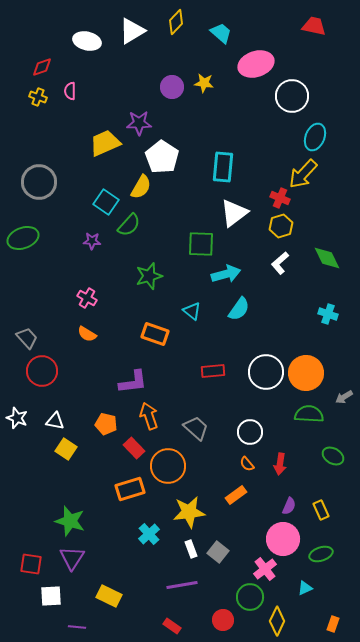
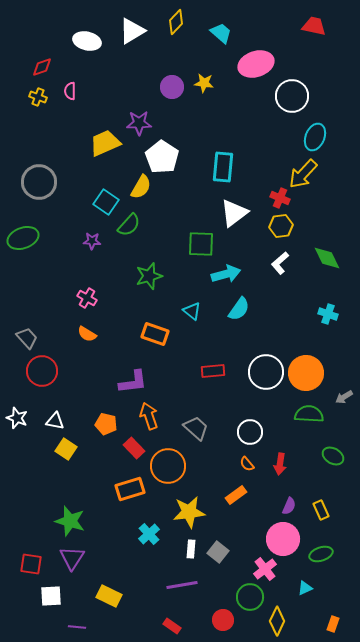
yellow hexagon at (281, 226): rotated 10 degrees clockwise
white rectangle at (191, 549): rotated 24 degrees clockwise
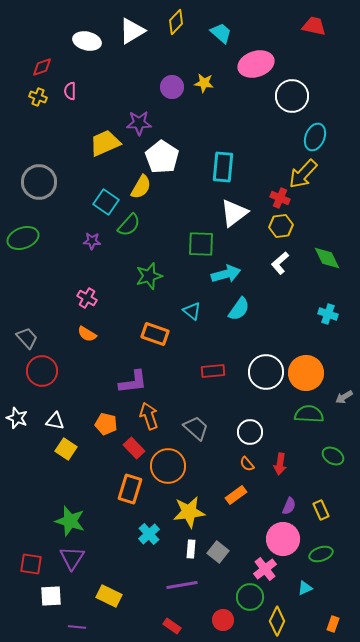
orange rectangle at (130, 489): rotated 56 degrees counterclockwise
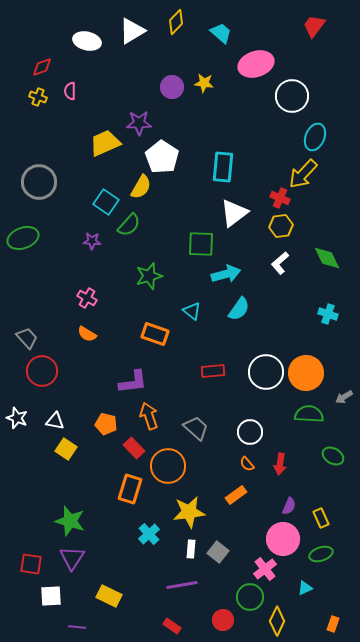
red trapezoid at (314, 26): rotated 65 degrees counterclockwise
yellow rectangle at (321, 510): moved 8 px down
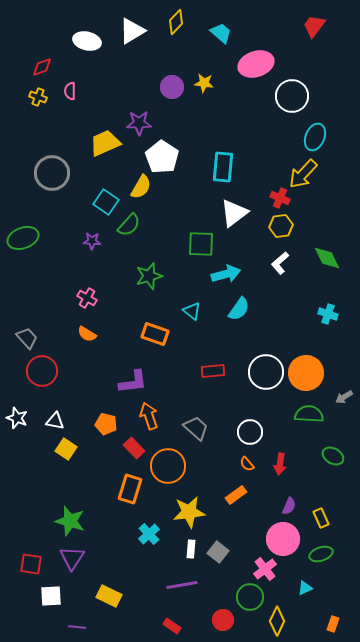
gray circle at (39, 182): moved 13 px right, 9 px up
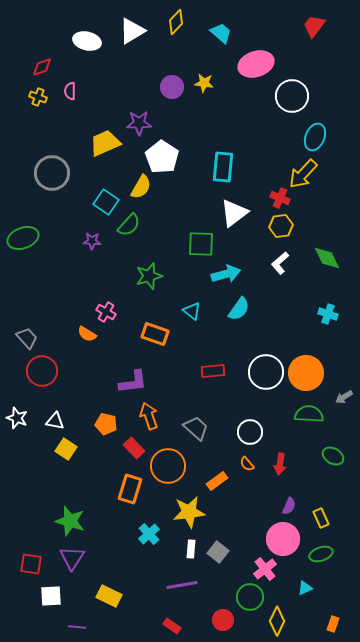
pink cross at (87, 298): moved 19 px right, 14 px down
orange rectangle at (236, 495): moved 19 px left, 14 px up
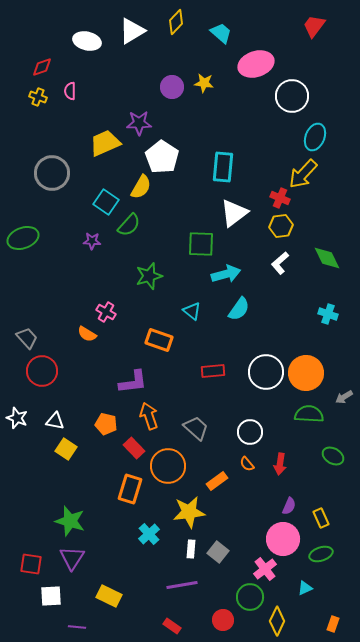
orange rectangle at (155, 334): moved 4 px right, 6 px down
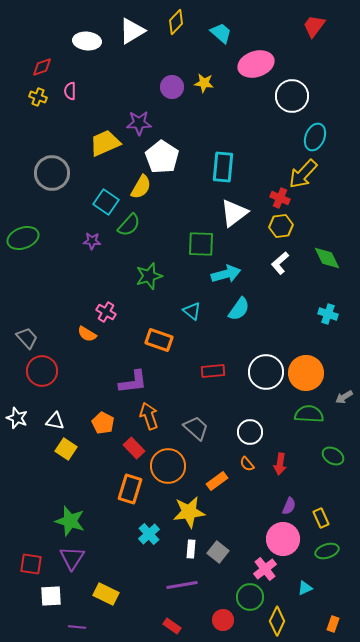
white ellipse at (87, 41): rotated 8 degrees counterclockwise
orange pentagon at (106, 424): moved 3 px left, 1 px up; rotated 15 degrees clockwise
green ellipse at (321, 554): moved 6 px right, 3 px up
yellow rectangle at (109, 596): moved 3 px left, 2 px up
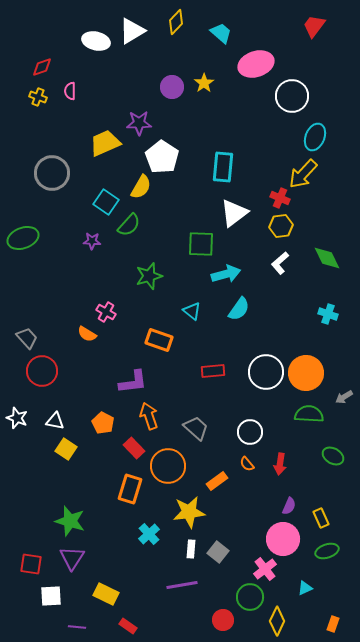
white ellipse at (87, 41): moved 9 px right; rotated 8 degrees clockwise
yellow star at (204, 83): rotated 30 degrees clockwise
red rectangle at (172, 626): moved 44 px left
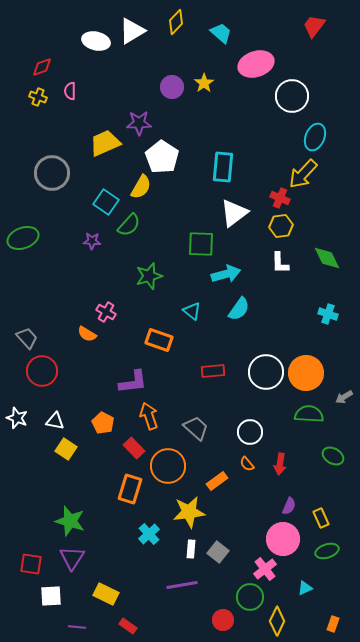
white L-shape at (280, 263): rotated 50 degrees counterclockwise
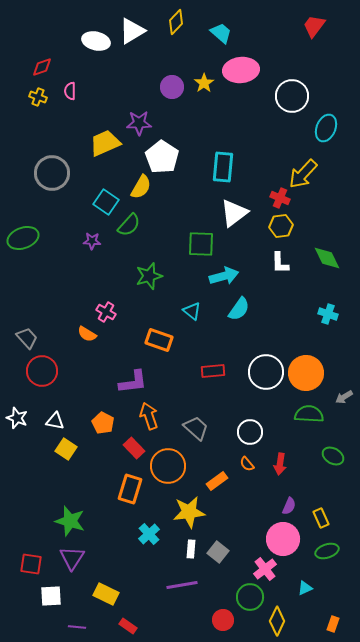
pink ellipse at (256, 64): moved 15 px left, 6 px down; rotated 12 degrees clockwise
cyan ellipse at (315, 137): moved 11 px right, 9 px up
cyan arrow at (226, 274): moved 2 px left, 2 px down
